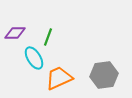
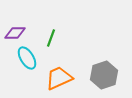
green line: moved 3 px right, 1 px down
cyan ellipse: moved 7 px left
gray hexagon: rotated 12 degrees counterclockwise
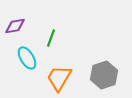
purple diamond: moved 7 px up; rotated 10 degrees counterclockwise
orange trapezoid: rotated 36 degrees counterclockwise
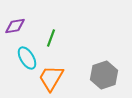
orange trapezoid: moved 8 px left
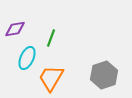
purple diamond: moved 3 px down
cyan ellipse: rotated 55 degrees clockwise
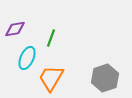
gray hexagon: moved 1 px right, 3 px down
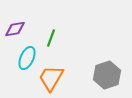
gray hexagon: moved 2 px right, 3 px up
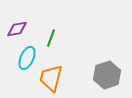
purple diamond: moved 2 px right
orange trapezoid: rotated 16 degrees counterclockwise
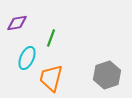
purple diamond: moved 6 px up
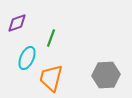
purple diamond: rotated 10 degrees counterclockwise
gray hexagon: moved 1 px left; rotated 16 degrees clockwise
